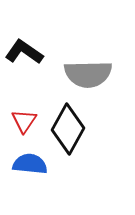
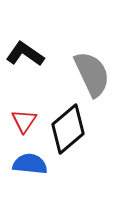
black L-shape: moved 1 px right, 2 px down
gray semicircle: moved 4 px right; rotated 114 degrees counterclockwise
black diamond: rotated 21 degrees clockwise
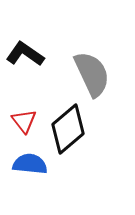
red triangle: rotated 12 degrees counterclockwise
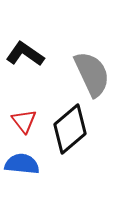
black diamond: moved 2 px right
blue semicircle: moved 8 px left
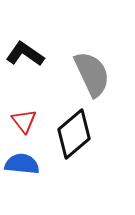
black diamond: moved 4 px right, 5 px down
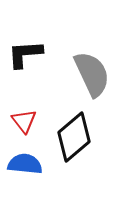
black L-shape: rotated 39 degrees counterclockwise
black diamond: moved 3 px down
blue semicircle: moved 3 px right
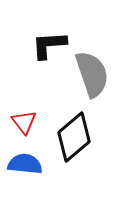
black L-shape: moved 24 px right, 9 px up
gray semicircle: rotated 6 degrees clockwise
red triangle: moved 1 px down
